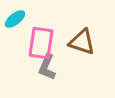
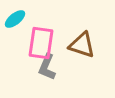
brown triangle: moved 3 px down
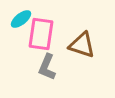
cyan ellipse: moved 6 px right
pink rectangle: moved 9 px up
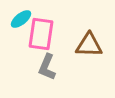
brown triangle: moved 7 px right; rotated 16 degrees counterclockwise
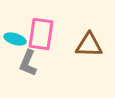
cyan ellipse: moved 6 px left, 20 px down; rotated 55 degrees clockwise
gray L-shape: moved 19 px left, 4 px up
